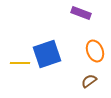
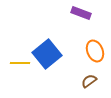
blue square: rotated 20 degrees counterclockwise
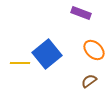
orange ellipse: moved 1 px left, 1 px up; rotated 25 degrees counterclockwise
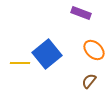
brown semicircle: rotated 14 degrees counterclockwise
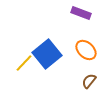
orange ellipse: moved 8 px left
yellow line: moved 4 px right; rotated 48 degrees counterclockwise
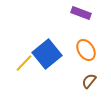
orange ellipse: rotated 15 degrees clockwise
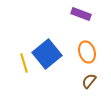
purple rectangle: moved 1 px down
orange ellipse: moved 1 px right, 2 px down; rotated 15 degrees clockwise
yellow line: rotated 60 degrees counterclockwise
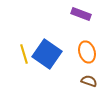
blue square: rotated 16 degrees counterclockwise
yellow line: moved 9 px up
brown semicircle: rotated 70 degrees clockwise
